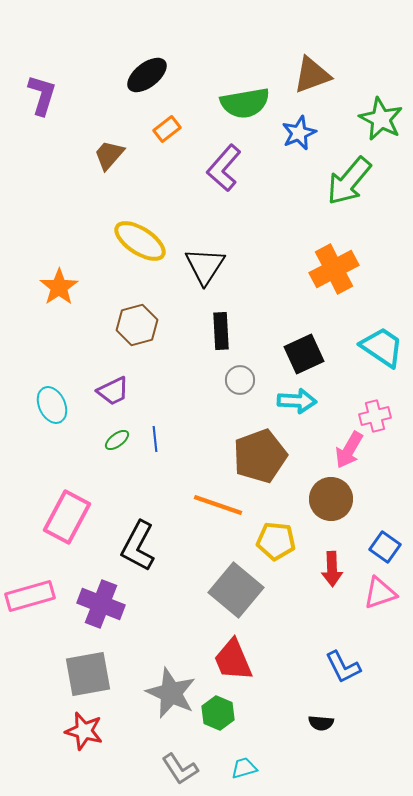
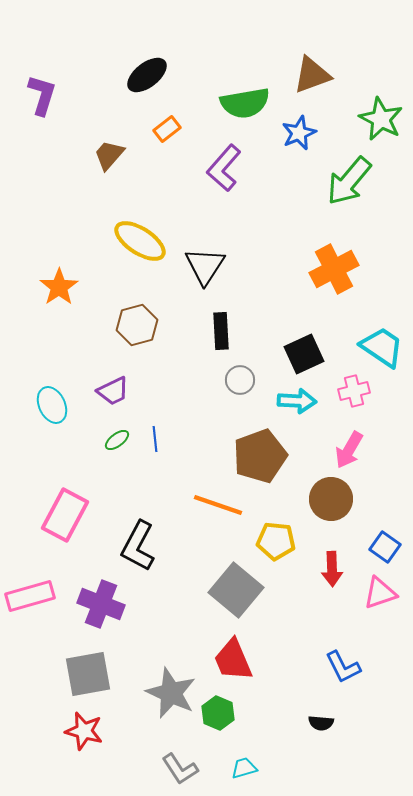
pink cross at (375, 416): moved 21 px left, 25 px up
pink rectangle at (67, 517): moved 2 px left, 2 px up
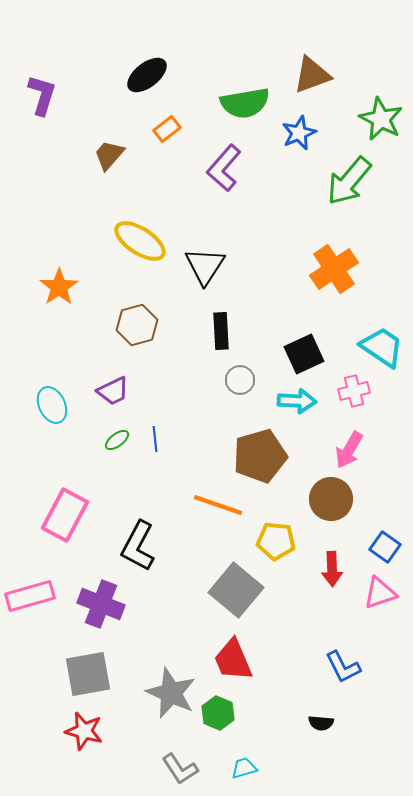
orange cross at (334, 269): rotated 6 degrees counterclockwise
brown pentagon at (260, 456): rotated 4 degrees clockwise
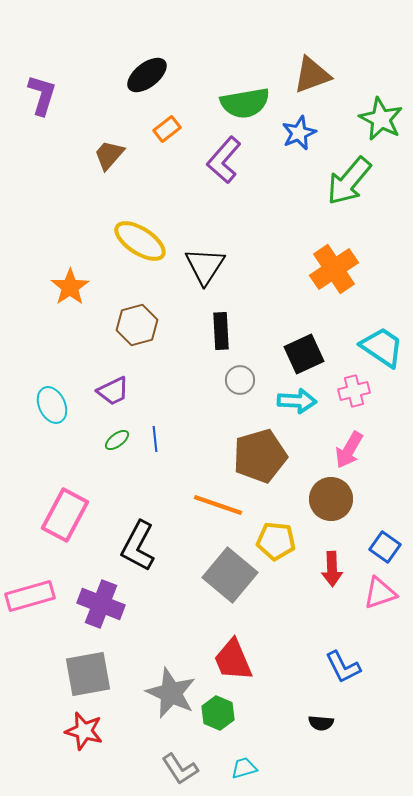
purple L-shape at (224, 168): moved 8 px up
orange star at (59, 287): moved 11 px right
gray square at (236, 590): moved 6 px left, 15 px up
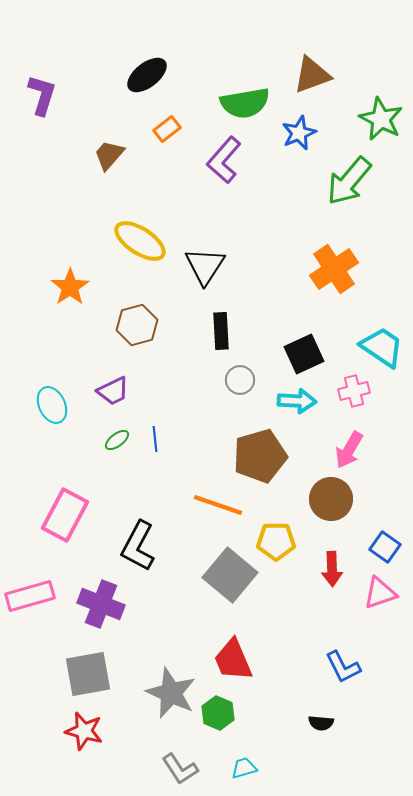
yellow pentagon at (276, 541): rotated 6 degrees counterclockwise
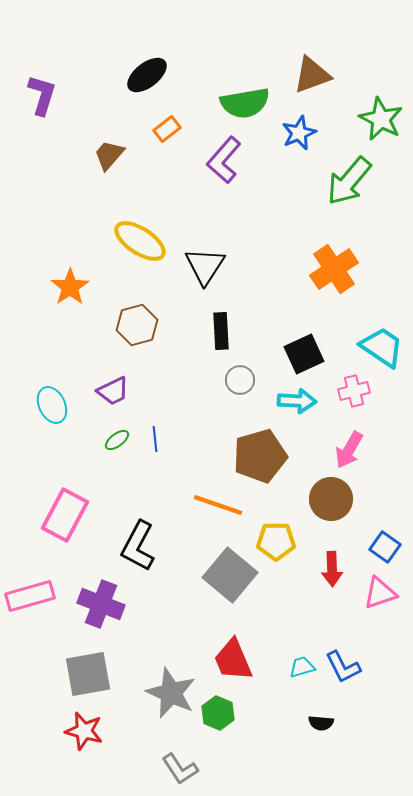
cyan trapezoid at (244, 768): moved 58 px right, 101 px up
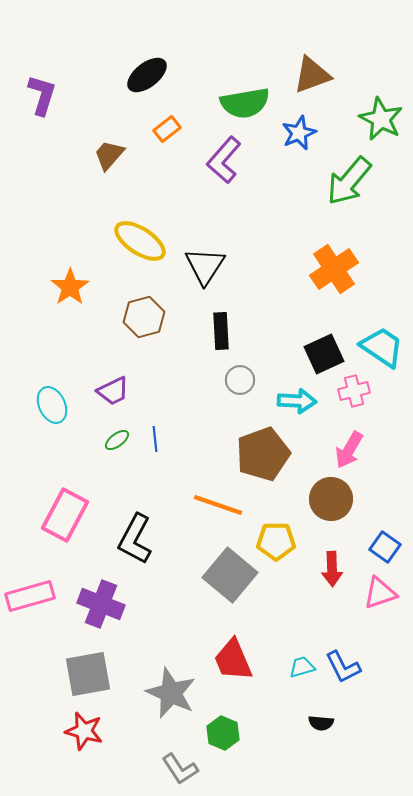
brown hexagon at (137, 325): moved 7 px right, 8 px up
black square at (304, 354): moved 20 px right
brown pentagon at (260, 456): moved 3 px right, 2 px up; rotated 4 degrees counterclockwise
black L-shape at (138, 546): moved 3 px left, 7 px up
green hexagon at (218, 713): moved 5 px right, 20 px down
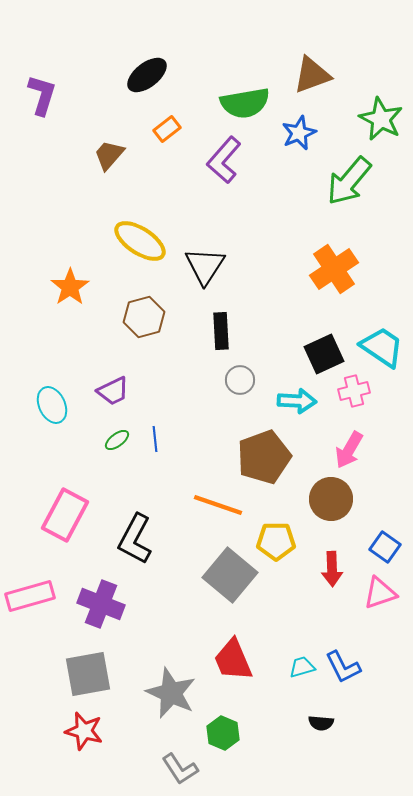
brown pentagon at (263, 454): moved 1 px right, 3 px down
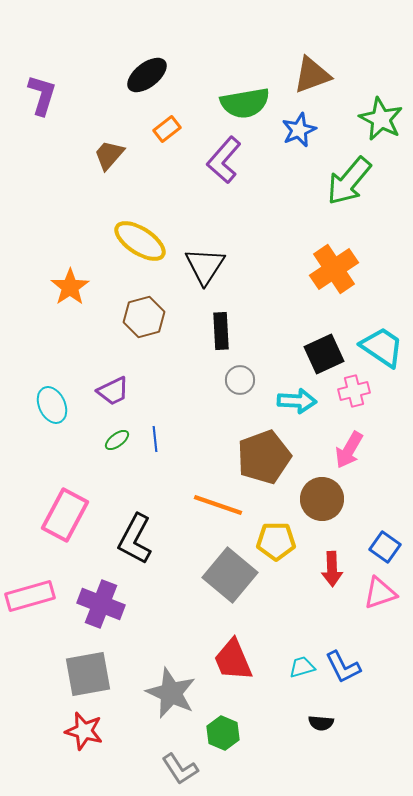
blue star at (299, 133): moved 3 px up
brown circle at (331, 499): moved 9 px left
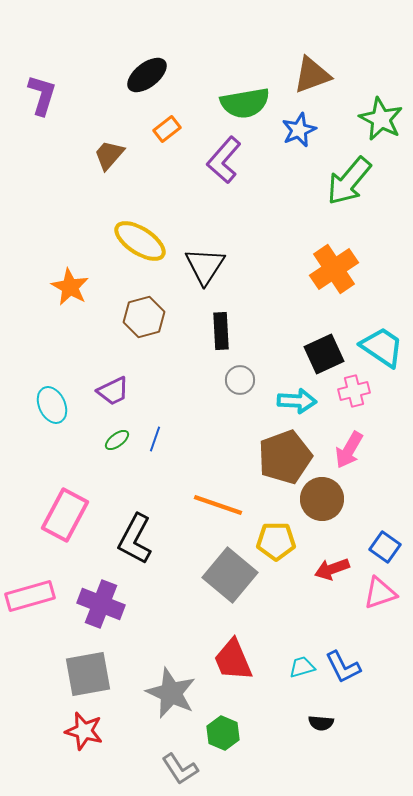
orange star at (70, 287): rotated 9 degrees counterclockwise
blue line at (155, 439): rotated 25 degrees clockwise
brown pentagon at (264, 457): moved 21 px right
red arrow at (332, 569): rotated 72 degrees clockwise
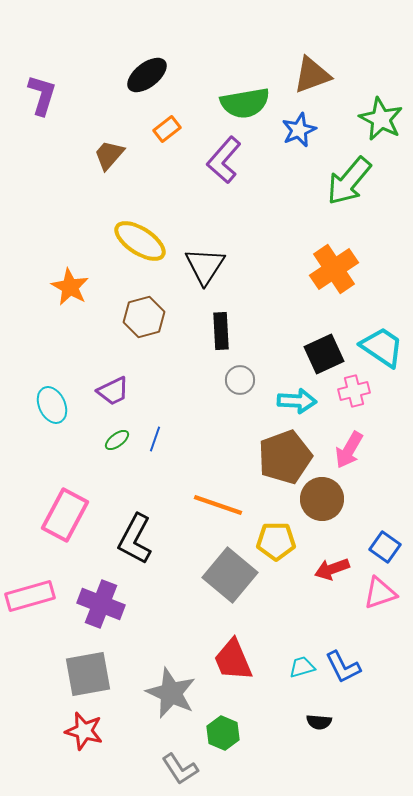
black semicircle at (321, 723): moved 2 px left, 1 px up
